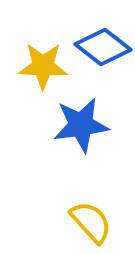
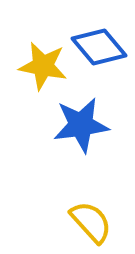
blue diamond: moved 4 px left; rotated 12 degrees clockwise
yellow star: rotated 9 degrees clockwise
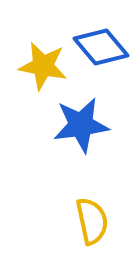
blue diamond: moved 2 px right
yellow semicircle: moved 1 px right, 1 px up; rotated 30 degrees clockwise
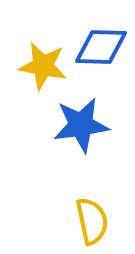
blue diamond: rotated 48 degrees counterclockwise
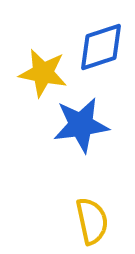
blue diamond: rotated 20 degrees counterclockwise
yellow star: moved 7 px down
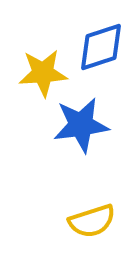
yellow star: rotated 15 degrees counterclockwise
yellow semicircle: rotated 84 degrees clockwise
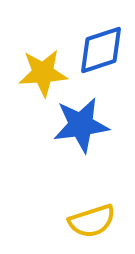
blue diamond: moved 3 px down
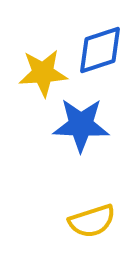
blue diamond: moved 1 px left
blue star: rotated 10 degrees clockwise
